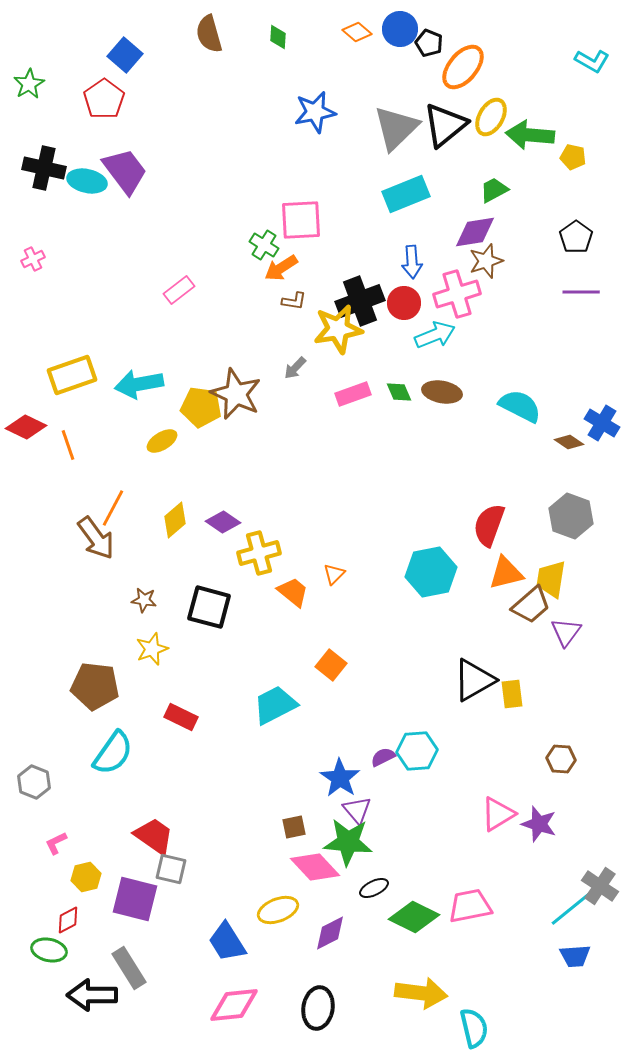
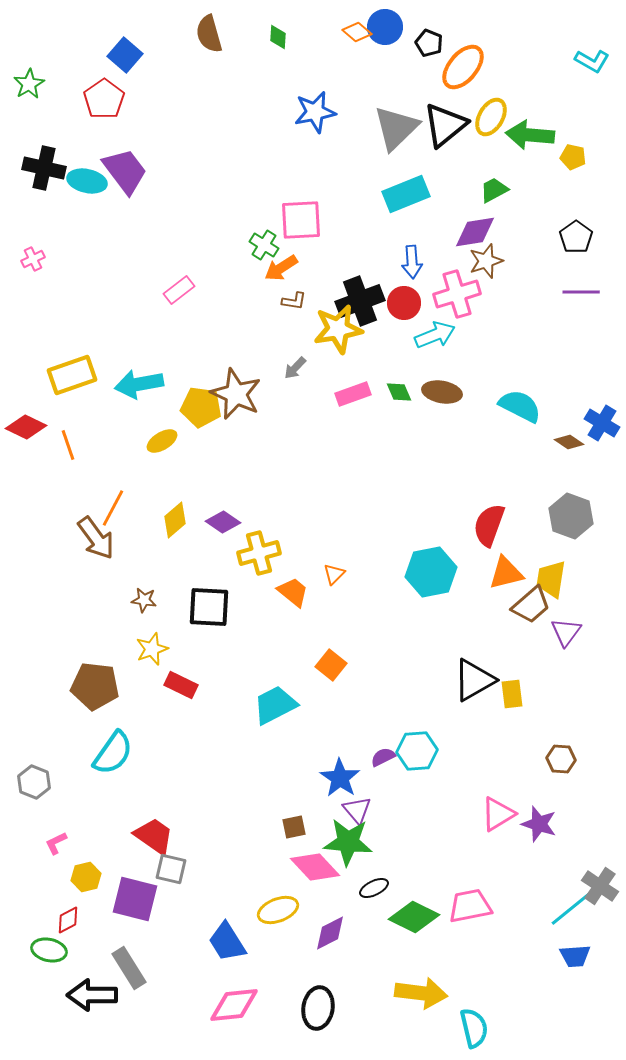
blue circle at (400, 29): moved 15 px left, 2 px up
black square at (209, 607): rotated 12 degrees counterclockwise
red rectangle at (181, 717): moved 32 px up
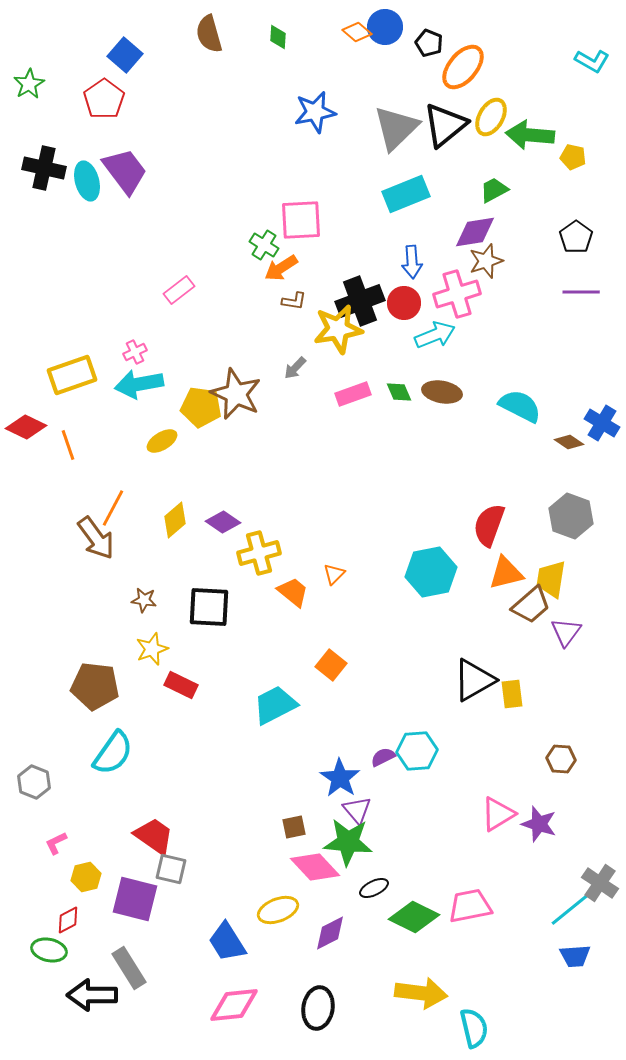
cyan ellipse at (87, 181): rotated 63 degrees clockwise
pink cross at (33, 259): moved 102 px right, 93 px down
gray cross at (600, 886): moved 3 px up
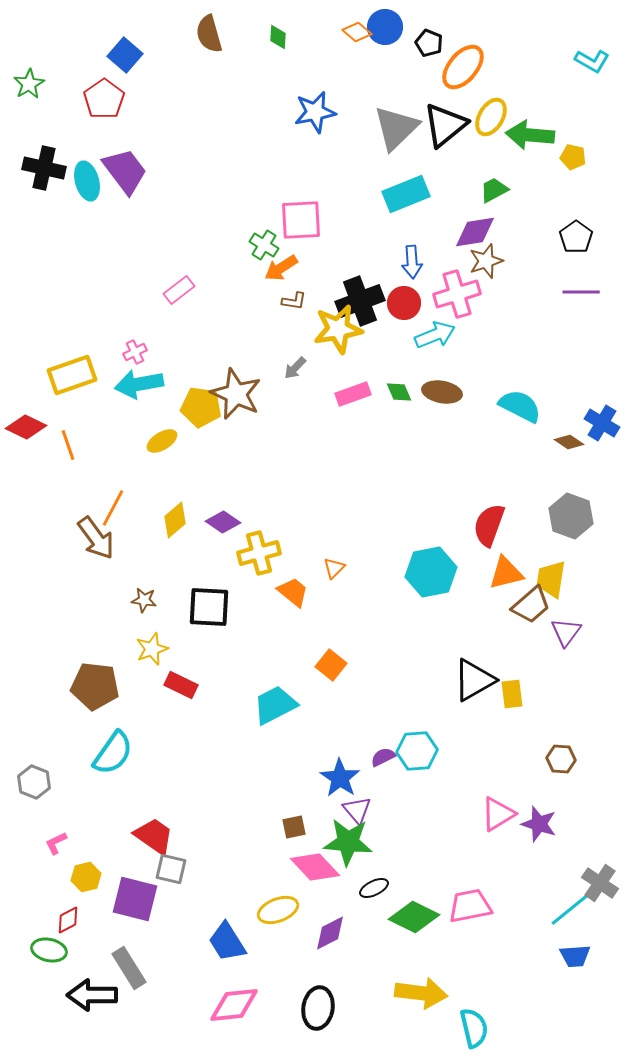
orange triangle at (334, 574): moved 6 px up
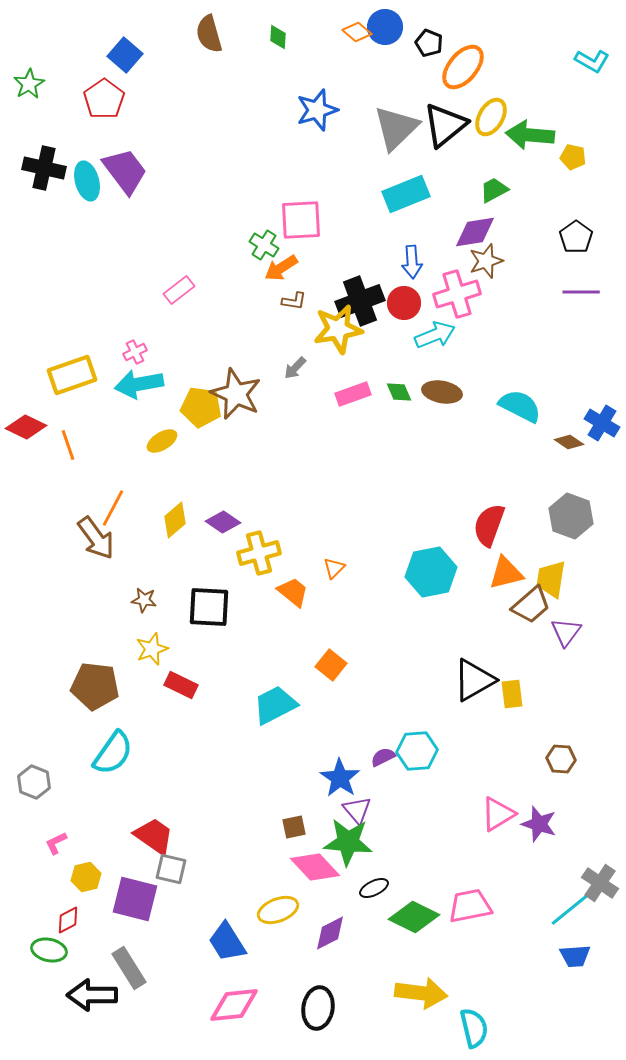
blue star at (315, 112): moved 2 px right, 2 px up; rotated 6 degrees counterclockwise
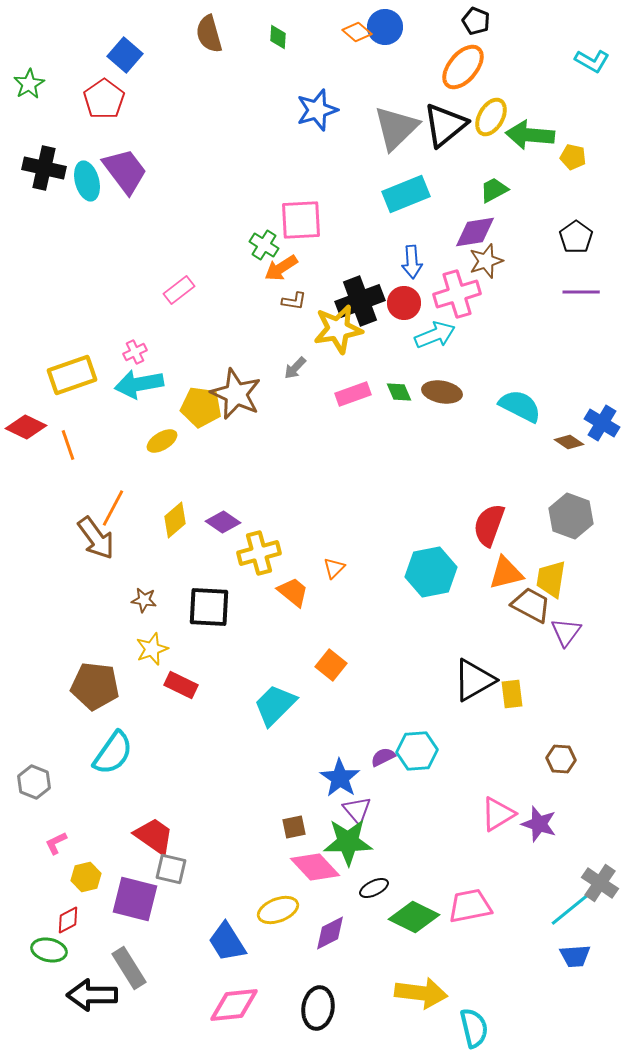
black pentagon at (429, 43): moved 47 px right, 22 px up
brown trapezoid at (531, 605): rotated 111 degrees counterclockwise
cyan trapezoid at (275, 705): rotated 18 degrees counterclockwise
green star at (348, 842): rotated 6 degrees counterclockwise
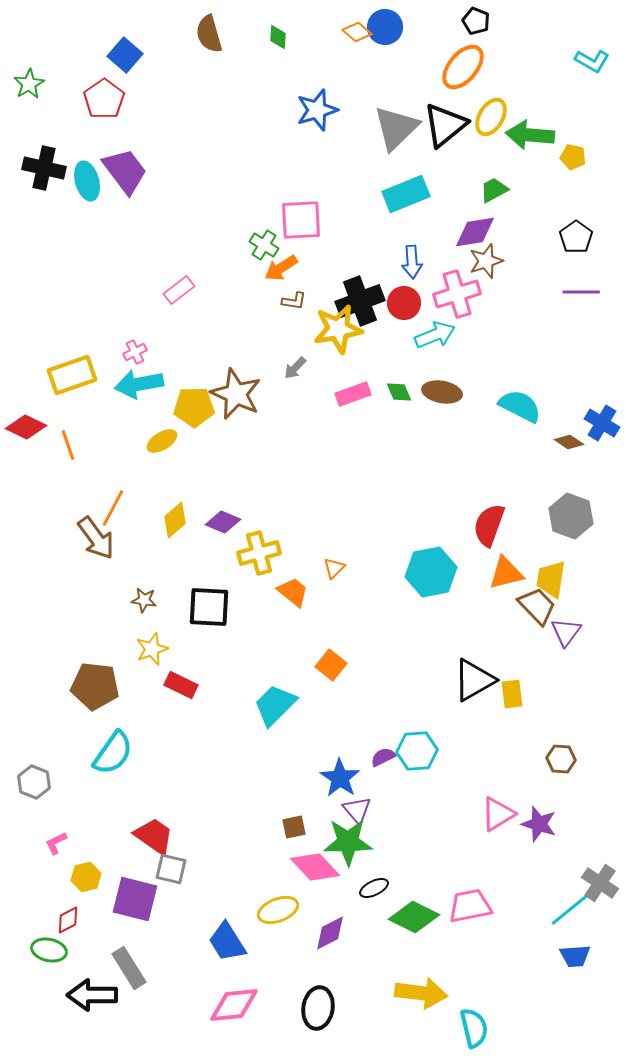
yellow pentagon at (201, 407): moved 7 px left; rotated 9 degrees counterclockwise
purple diamond at (223, 522): rotated 12 degrees counterclockwise
brown trapezoid at (531, 605): moved 6 px right, 1 px down; rotated 18 degrees clockwise
